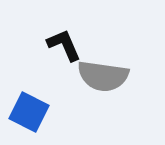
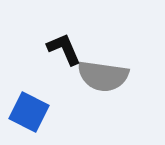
black L-shape: moved 4 px down
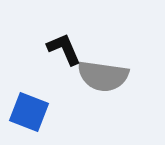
blue square: rotated 6 degrees counterclockwise
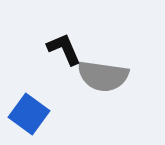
blue square: moved 2 px down; rotated 15 degrees clockwise
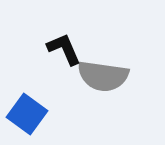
blue square: moved 2 px left
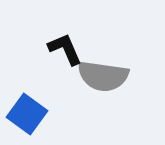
black L-shape: moved 1 px right
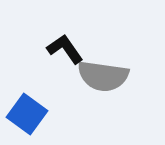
black L-shape: rotated 12 degrees counterclockwise
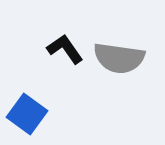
gray semicircle: moved 16 px right, 18 px up
